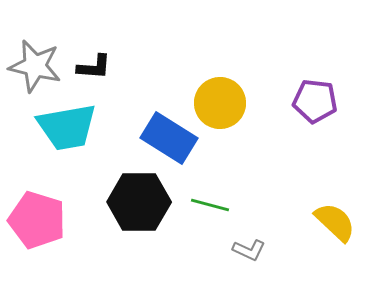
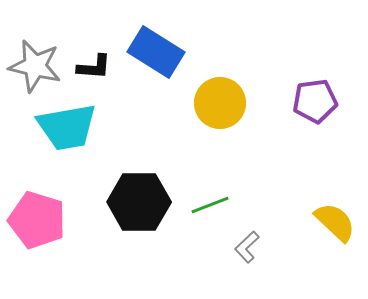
purple pentagon: rotated 15 degrees counterclockwise
blue rectangle: moved 13 px left, 86 px up
green line: rotated 36 degrees counterclockwise
gray L-shape: moved 2 px left, 3 px up; rotated 112 degrees clockwise
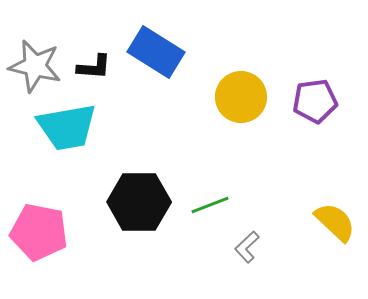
yellow circle: moved 21 px right, 6 px up
pink pentagon: moved 2 px right, 12 px down; rotated 6 degrees counterclockwise
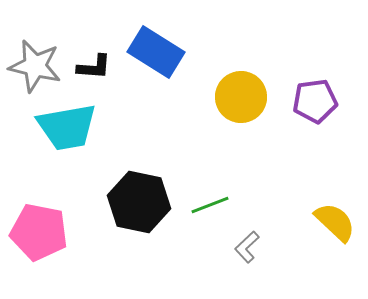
black hexagon: rotated 12 degrees clockwise
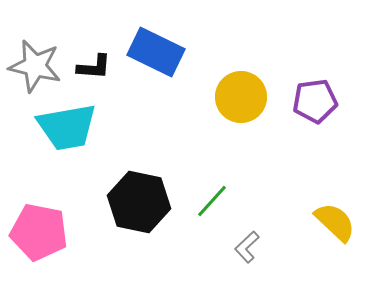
blue rectangle: rotated 6 degrees counterclockwise
green line: moved 2 px right, 4 px up; rotated 27 degrees counterclockwise
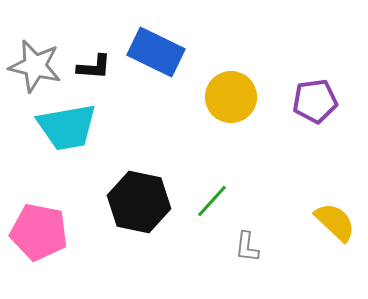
yellow circle: moved 10 px left
gray L-shape: rotated 40 degrees counterclockwise
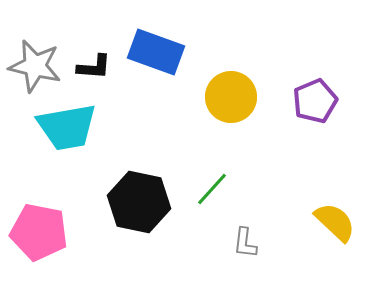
blue rectangle: rotated 6 degrees counterclockwise
purple pentagon: rotated 15 degrees counterclockwise
green line: moved 12 px up
gray L-shape: moved 2 px left, 4 px up
